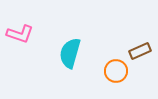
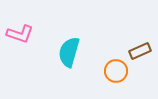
cyan semicircle: moved 1 px left, 1 px up
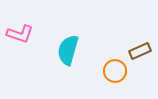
cyan semicircle: moved 1 px left, 2 px up
orange circle: moved 1 px left
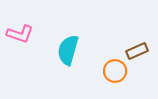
brown rectangle: moved 3 px left
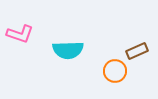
cyan semicircle: rotated 108 degrees counterclockwise
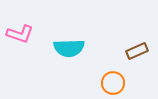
cyan semicircle: moved 1 px right, 2 px up
orange circle: moved 2 px left, 12 px down
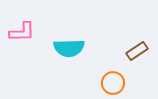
pink L-shape: moved 2 px right, 2 px up; rotated 20 degrees counterclockwise
brown rectangle: rotated 10 degrees counterclockwise
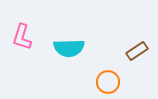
pink L-shape: moved 5 px down; rotated 108 degrees clockwise
orange circle: moved 5 px left, 1 px up
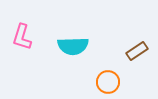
cyan semicircle: moved 4 px right, 2 px up
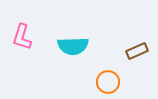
brown rectangle: rotated 10 degrees clockwise
